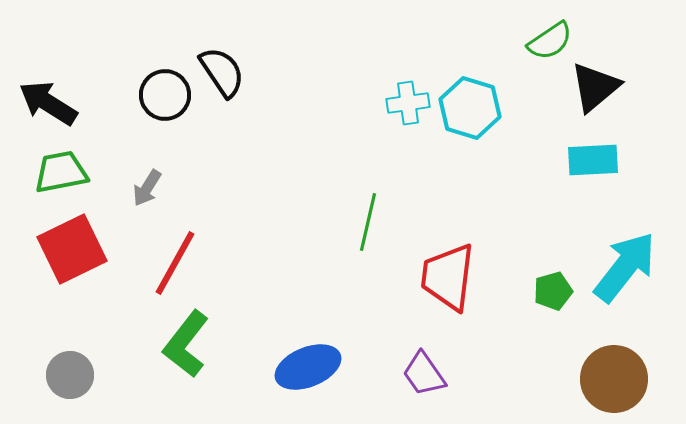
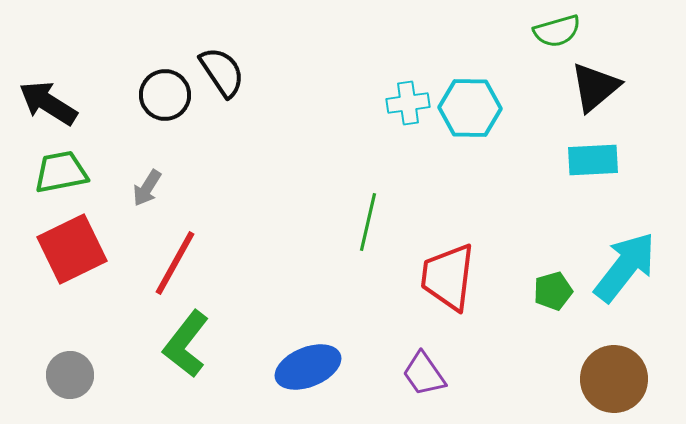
green semicircle: moved 7 px right, 10 px up; rotated 18 degrees clockwise
cyan hexagon: rotated 16 degrees counterclockwise
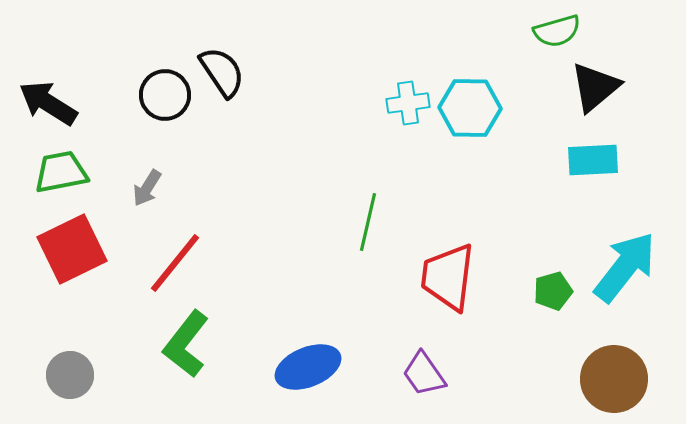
red line: rotated 10 degrees clockwise
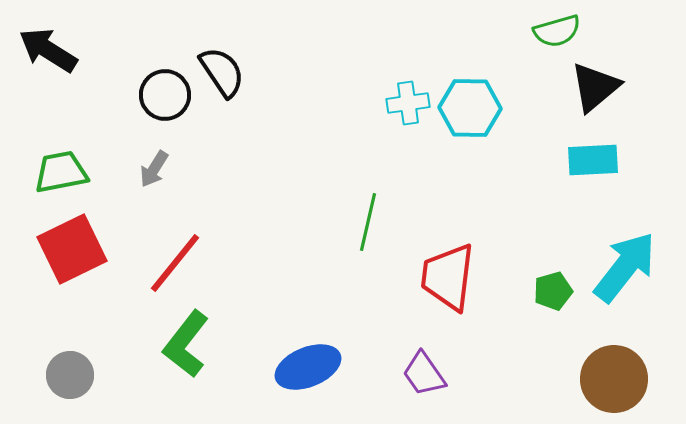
black arrow: moved 53 px up
gray arrow: moved 7 px right, 19 px up
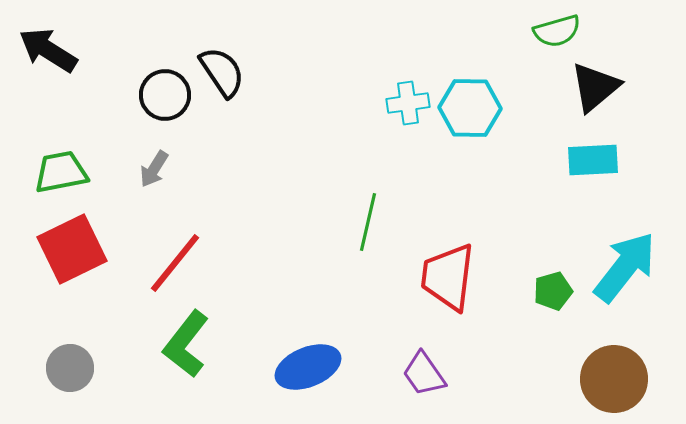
gray circle: moved 7 px up
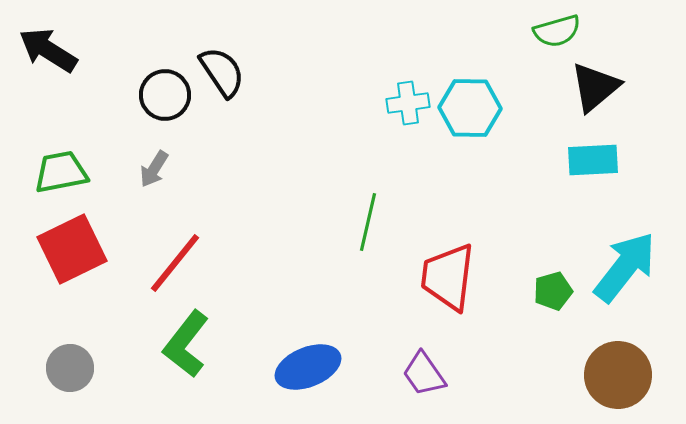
brown circle: moved 4 px right, 4 px up
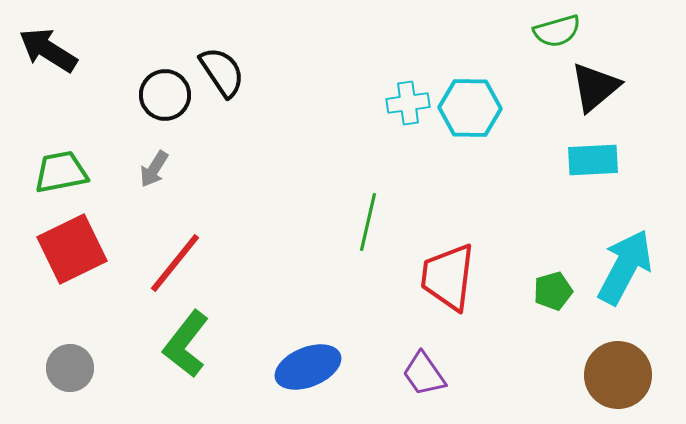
cyan arrow: rotated 10 degrees counterclockwise
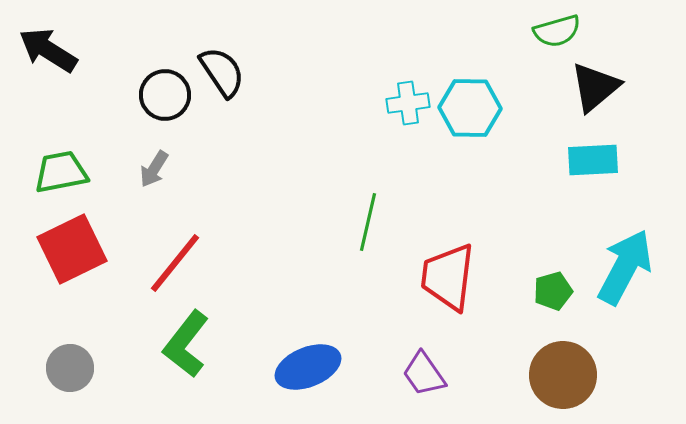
brown circle: moved 55 px left
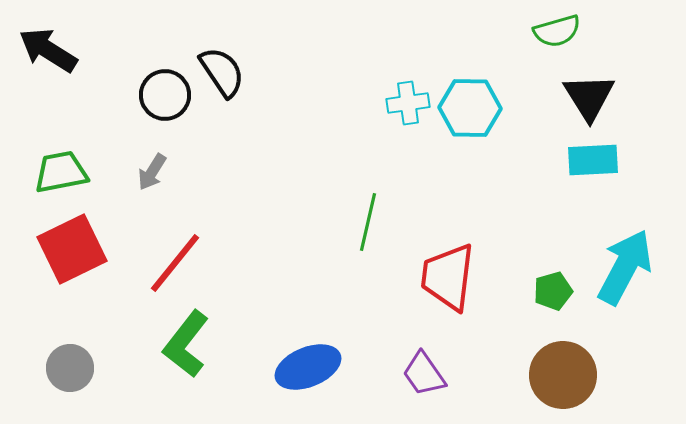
black triangle: moved 6 px left, 10 px down; rotated 22 degrees counterclockwise
gray arrow: moved 2 px left, 3 px down
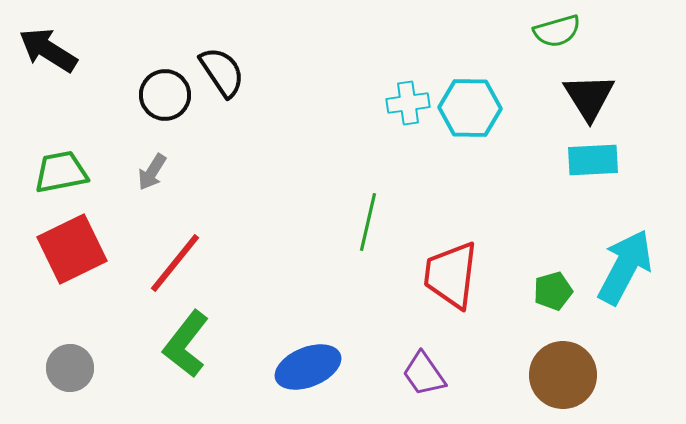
red trapezoid: moved 3 px right, 2 px up
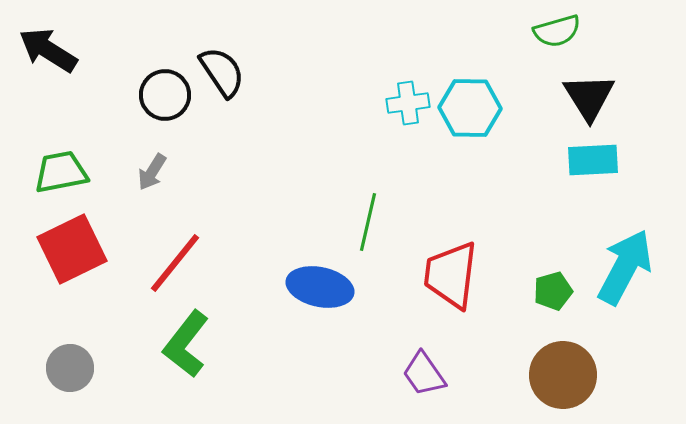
blue ellipse: moved 12 px right, 80 px up; rotated 34 degrees clockwise
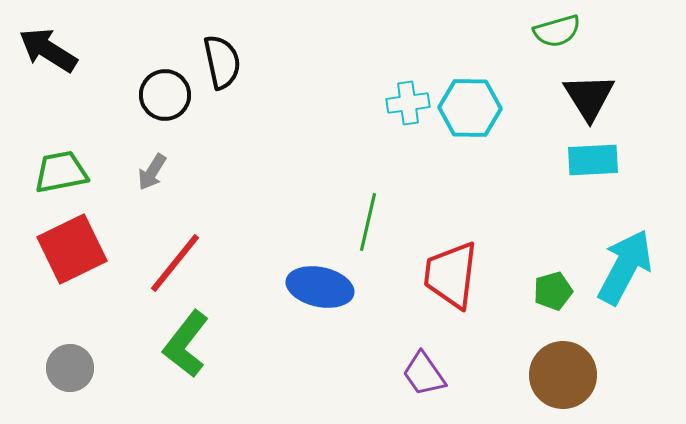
black semicircle: moved 10 px up; rotated 22 degrees clockwise
